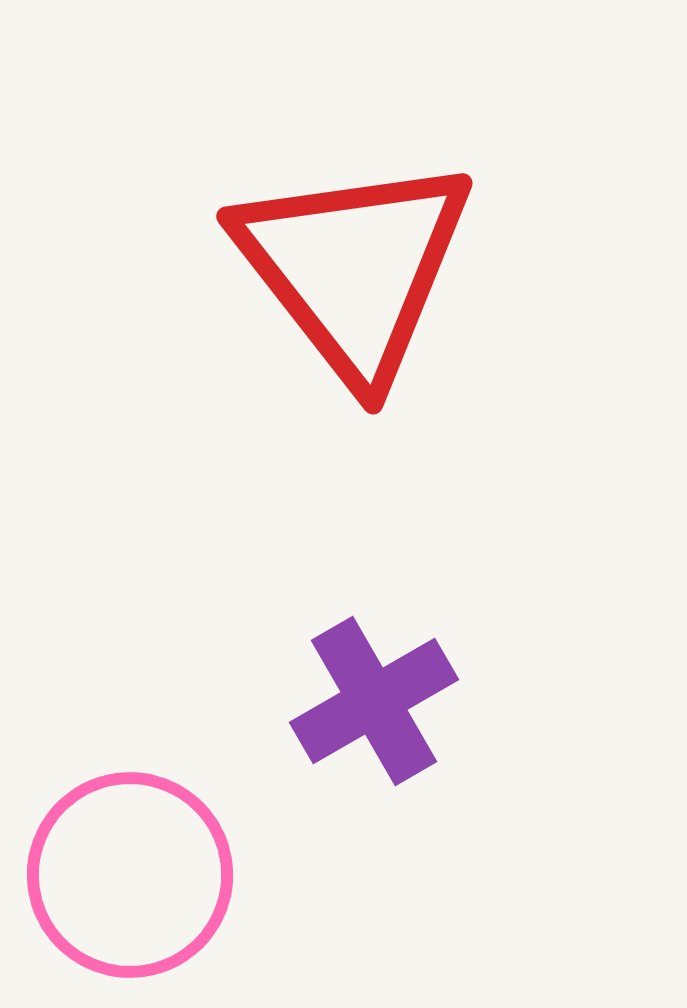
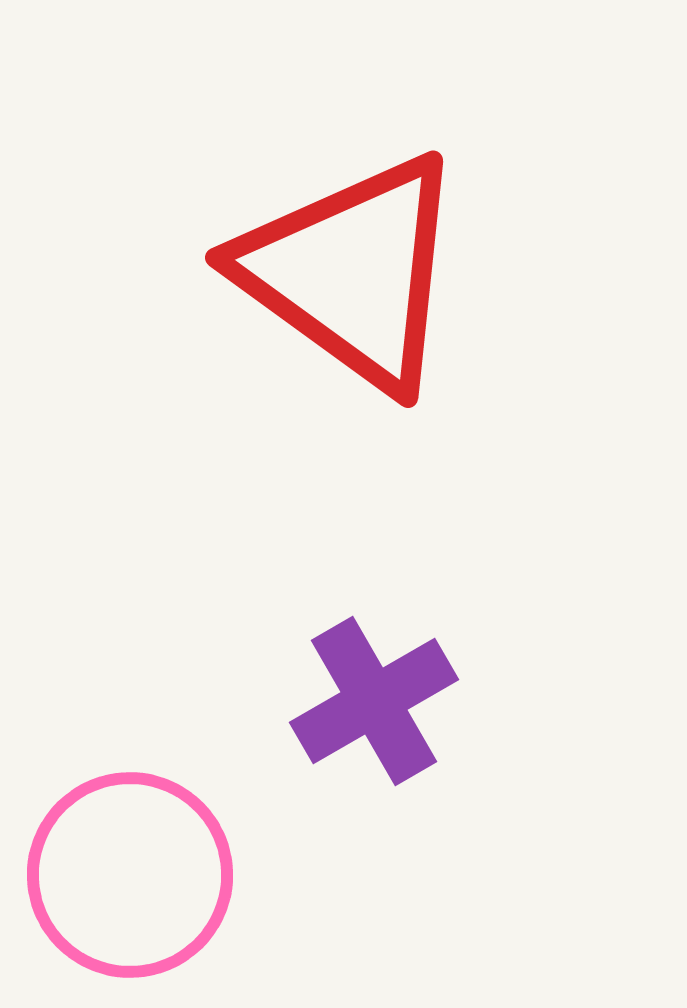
red triangle: moved 2 px left, 4 px down; rotated 16 degrees counterclockwise
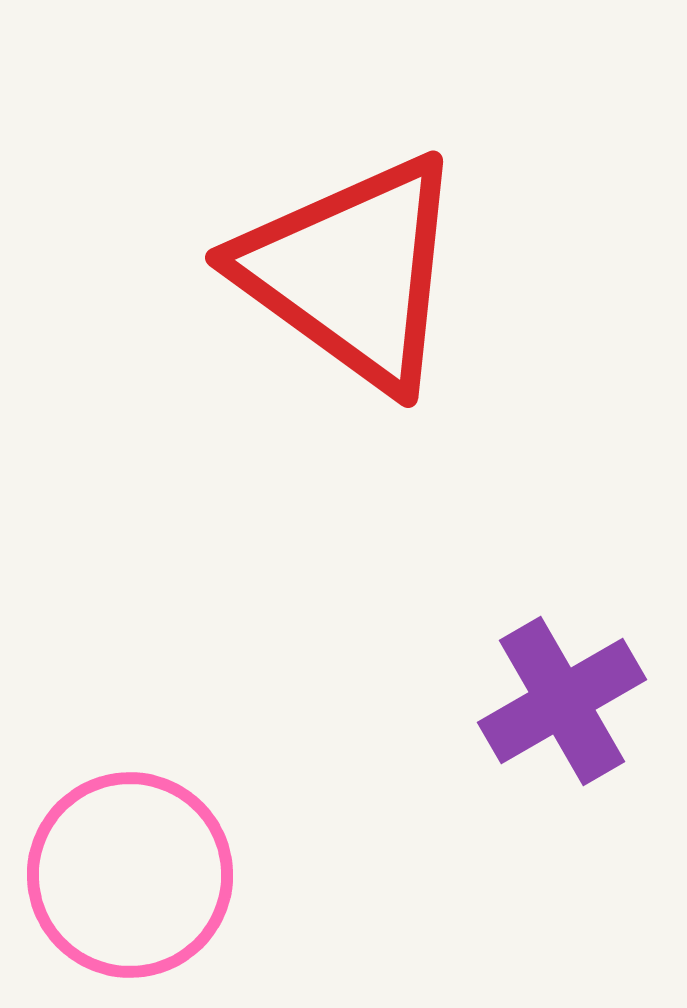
purple cross: moved 188 px right
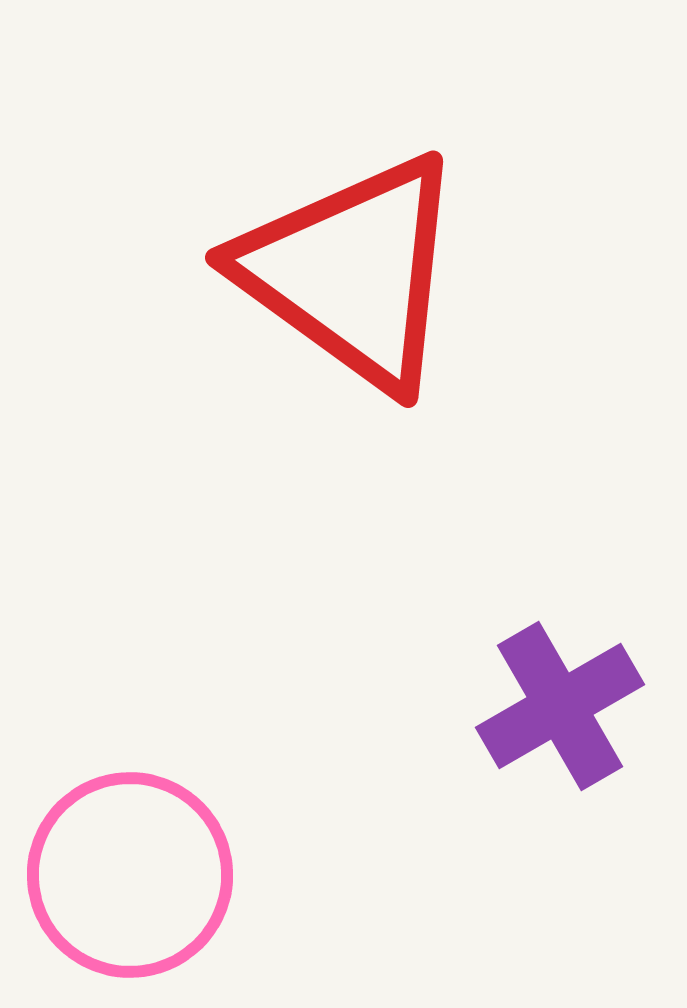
purple cross: moved 2 px left, 5 px down
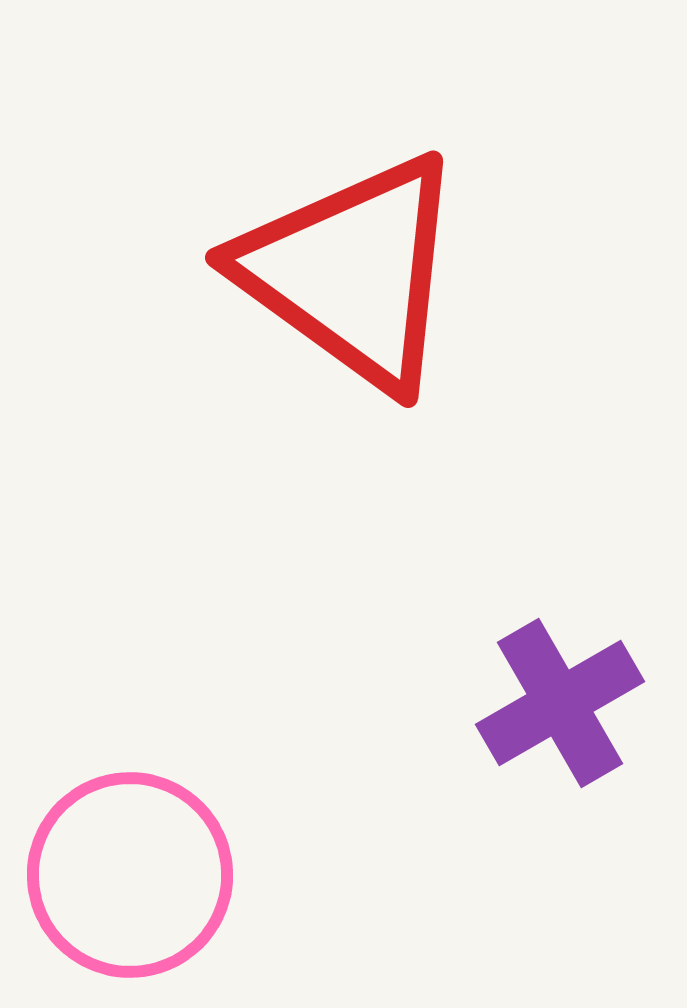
purple cross: moved 3 px up
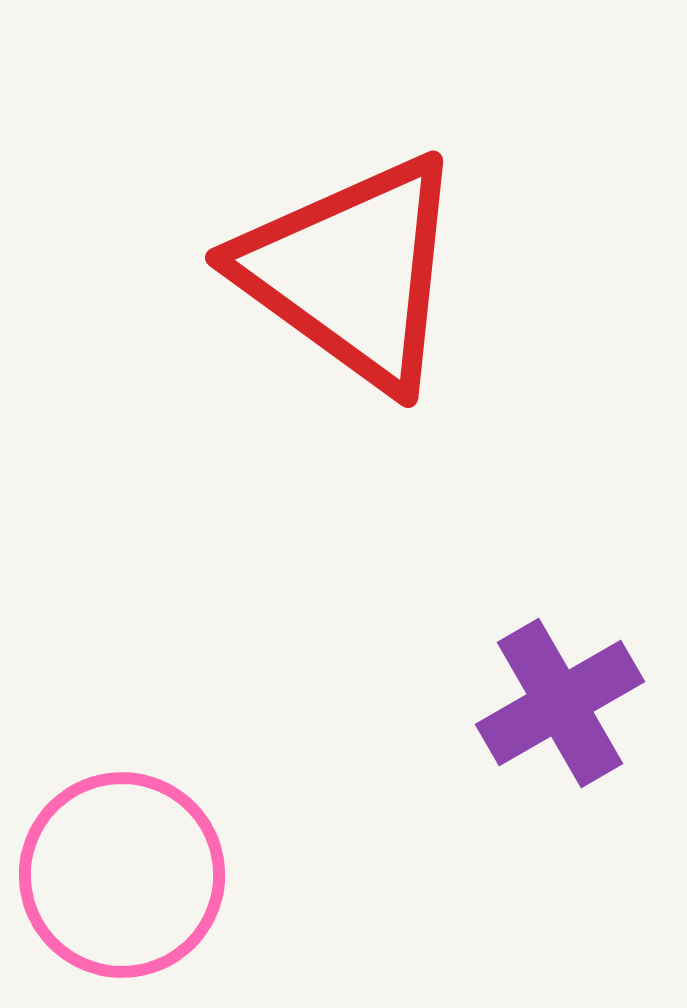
pink circle: moved 8 px left
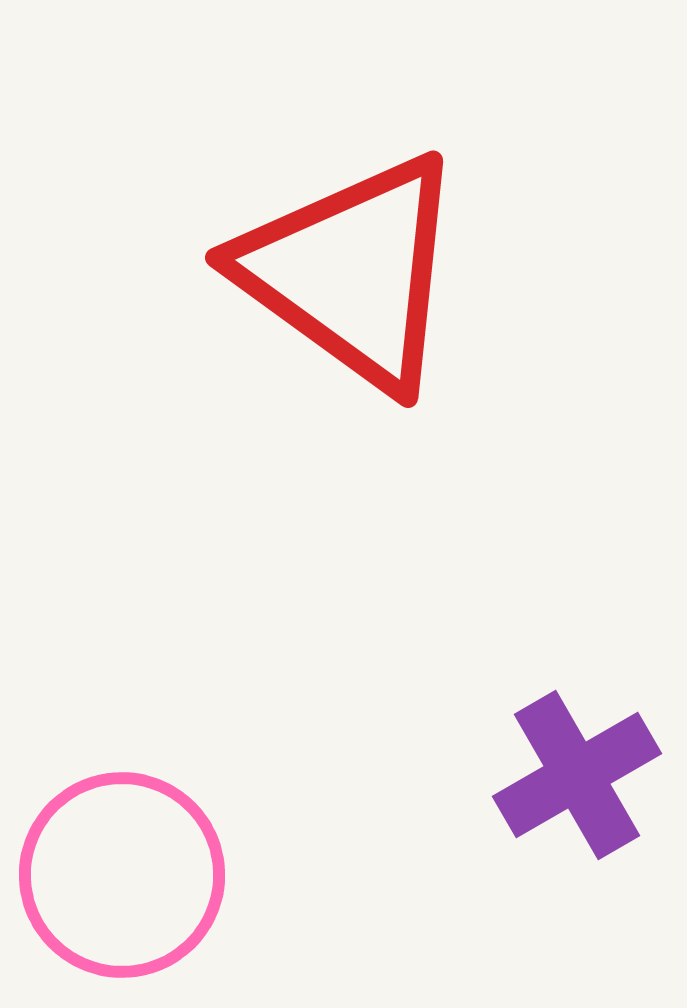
purple cross: moved 17 px right, 72 px down
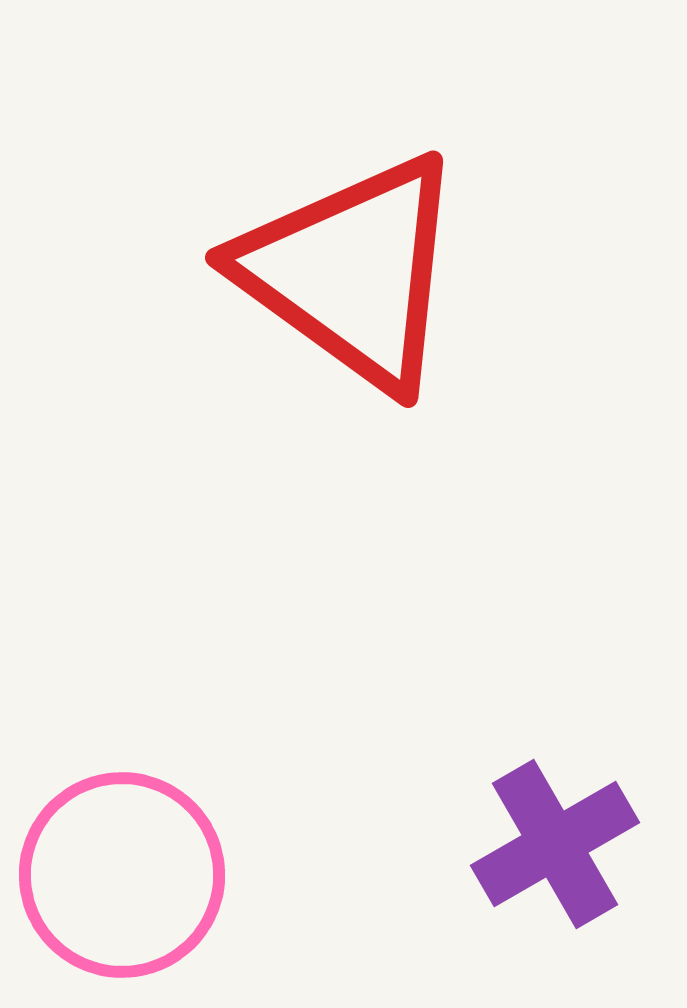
purple cross: moved 22 px left, 69 px down
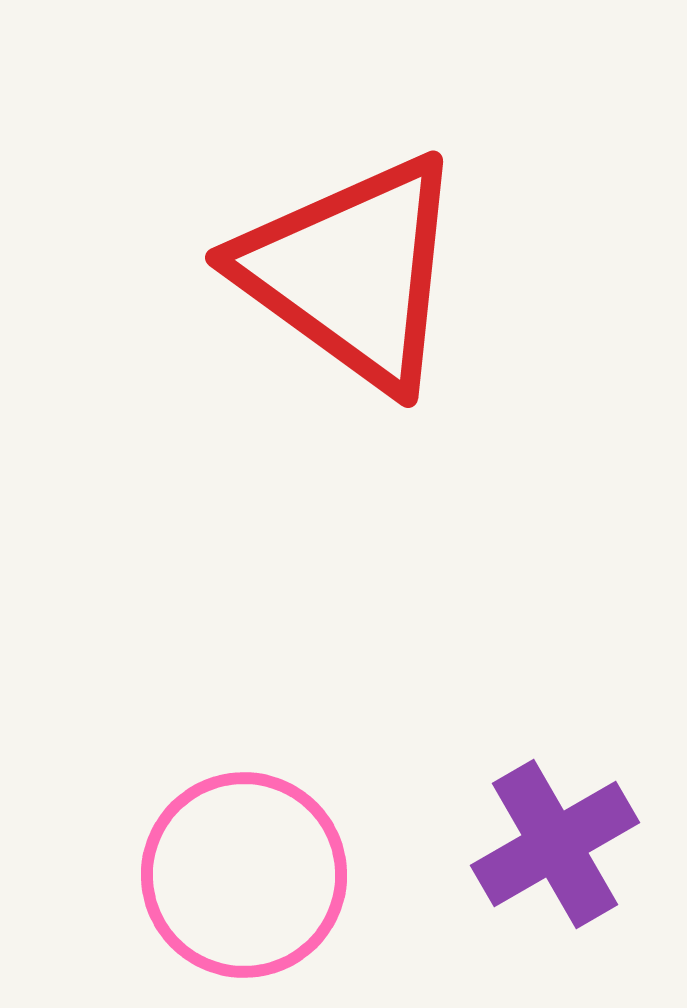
pink circle: moved 122 px right
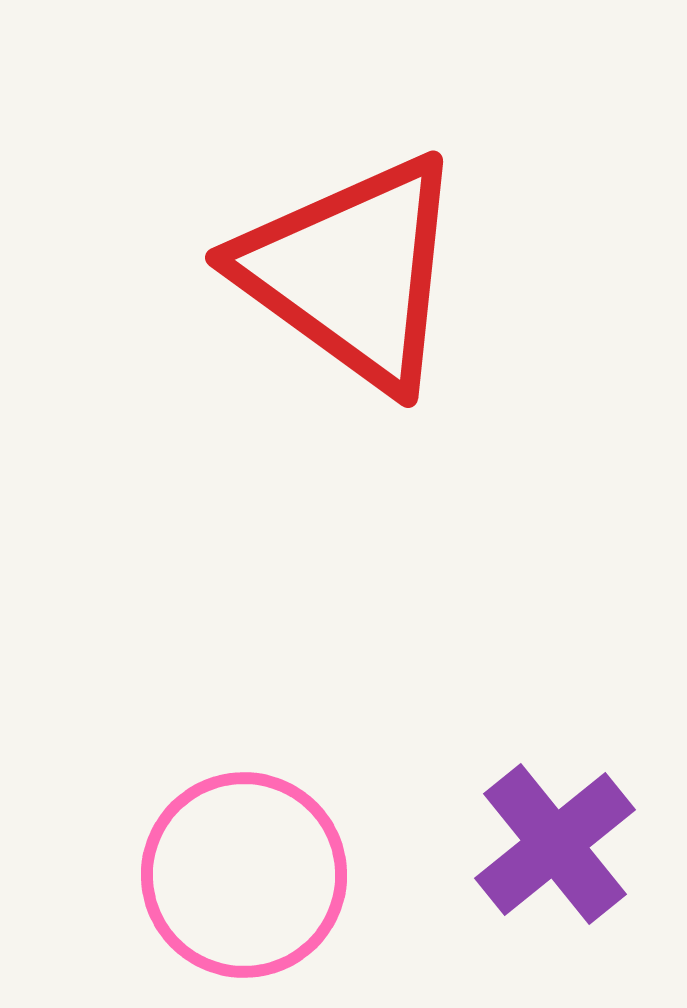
purple cross: rotated 9 degrees counterclockwise
